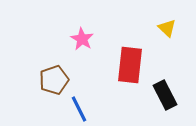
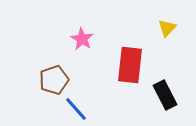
yellow triangle: rotated 30 degrees clockwise
blue line: moved 3 px left; rotated 16 degrees counterclockwise
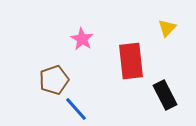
red rectangle: moved 1 px right, 4 px up; rotated 12 degrees counterclockwise
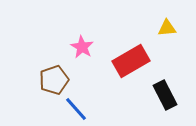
yellow triangle: rotated 42 degrees clockwise
pink star: moved 8 px down
red rectangle: rotated 66 degrees clockwise
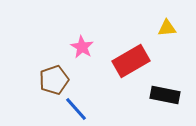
black rectangle: rotated 52 degrees counterclockwise
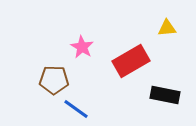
brown pentagon: rotated 20 degrees clockwise
blue line: rotated 12 degrees counterclockwise
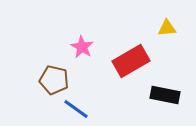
brown pentagon: rotated 12 degrees clockwise
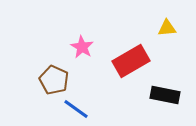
brown pentagon: rotated 12 degrees clockwise
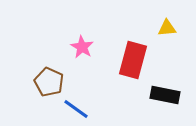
red rectangle: moved 2 px right, 1 px up; rotated 45 degrees counterclockwise
brown pentagon: moved 5 px left, 2 px down
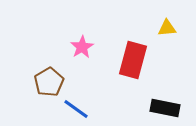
pink star: rotated 10 degrees clockwise
brown pentagon: rotated 16 degrees clockwise
black rectangle: moved 13 px down
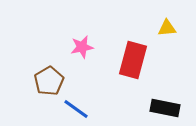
pink star: rotated 20 degrees clockwise
brown pentagon: moved 1 px up
